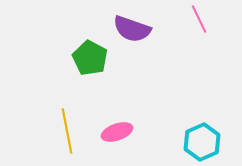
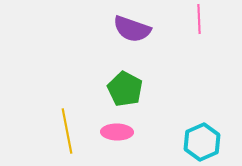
pink line: rotated 24 degrees clockwise
green pentagon: moved 35 px right, 31 px down
pink ellipse: rotated 20 degrees clockwise
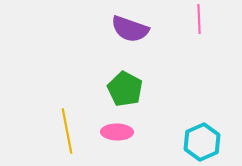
purple semicircle: moved 2 px left
